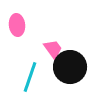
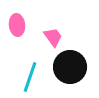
pink trapezoid: moved 12 px up
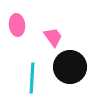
cyan line: moved 2 px right, 1 px down; rotated 16 degrees counterclockwise
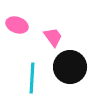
pink ellipse: rotated 65 degrees counterclockwise
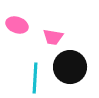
pink trapezoid: rotated 135 degrees clockwise
cyan line: moved 3 px right
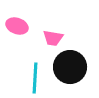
pink ellipse: moved 1 px down
pink trapezoid: moved 1 px down
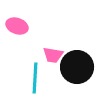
pink trapezoid: moved 17 px down
black circle: moved 7 px right
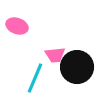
pink trapezoid: moved 2 px right; rotated 15 degrees counterclockwise
cyan line: rotated 20 degrees clockwise
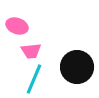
pink trapezoid: moved 24 px left, 4 px up
cyan line: moved 1 px left, 1 px down
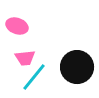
pink trapezoid: moved 6 px left, 7 px down
cyan line: moved 2 px up; rotated 16 degrees clockwise
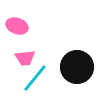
cyan line: moved 1 px right, 1 px down
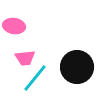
pink ellipse: moved 3 px left; rotated 10 degrees counterclockwise
